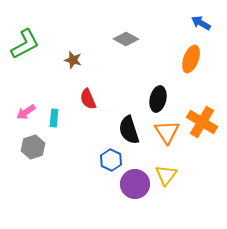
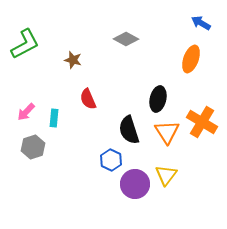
pink arrow: rotated 12 degrees counterclockwise
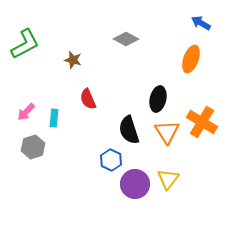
yellow triangle: moved 2 px right, 4 px down
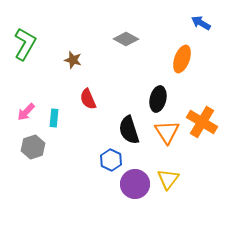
green L-shape: rotated 32 degrees counterclockwise
orange ellipse: moved 9 px left
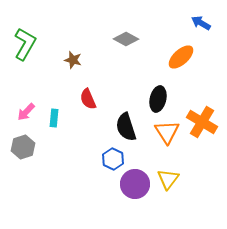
orange ellipse: moved 1 px left, 2 px up; rotated 28 degrees clockwise
black semicircle: moved 3 px left, 3 px up
gray hexagon: moved 10 px left
blue hexagon: moved 2 px right, 1 px up
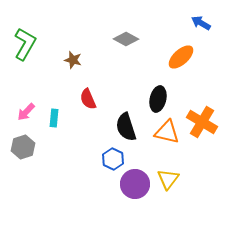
orange triangle: rotated 44 degrees counterclockwise
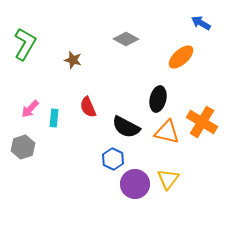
red semicircle: moved 8 px down
pink arrow: moved 4 px right, 3 px up
black semicircle: rotated 44 degrees counterclockwise
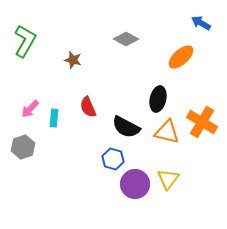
green L-shape: moved 3 px up
blue hexagon: rotated 10 degrees counterclockwise
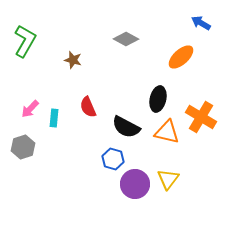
orange cross: moved 1 px left, 5 px up
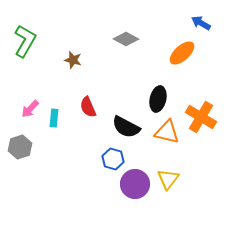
orange ellipse: moved 1 px right, 4 px up
gray hexagon: moved 3 px left
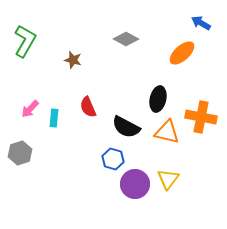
orange cross: rotated 20 degrees counterclockwise
gray hexagon: moved 6 px down
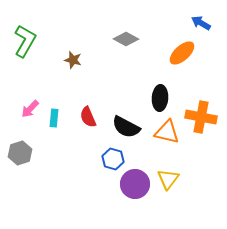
black ellipse: moved 2 px right, 1 px up; rotated 10 degrees counterclockwise
red semicircle: moved 10 px down
